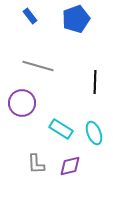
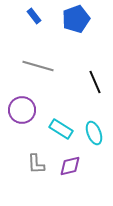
blue rectangle: moved 4 px right
black line: rotated 25 degrees counterclockwise
purple circle: moved 7 px down
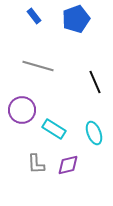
cyan rectangle: moved 7 px left
purple diamond: moved 2 px left, 1 px up
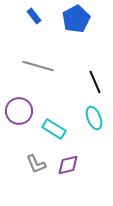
blue pentagon: rotated 8 degrees counterclockwise
purple circle: moved 3 px left, 1 px down
cyan ellipse: moved 15 px up
gray L-shape: rotated 20 degrees counterclockwise
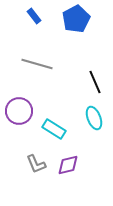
gray line: moved 1 px left, 2 px up
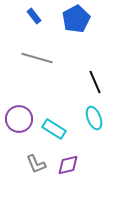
gray line: moved 6 px up
purple circle: moved 8 px down
